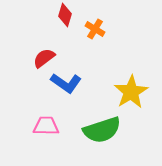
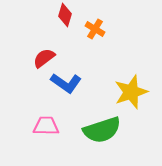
yellow star: rotated 12 degrees clockwise
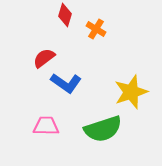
orange cross: moved 1 px right
green semicircle: moved 1 px right, 1 px up
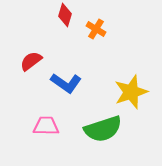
red semicircle: moved 13 px left, 3 px down
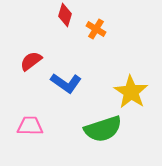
yellow star: rotated 20 degrees counterclockwise
pink trapezoid: moved 16 px left
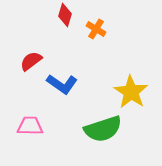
blue L-shape: moved 4 px left, 1 px down
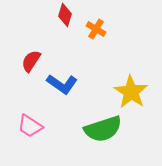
red semicircle: rotated 20 degrees counterclockwise
pink trapezoid: rotated 148 degrees counterclockwise
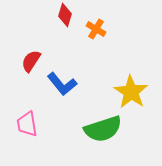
blue L-shape: rotated 16 degrees clockwise
pink trapezoid: moved 3 px left, 2 px up; rotated 48 degrees clockwise
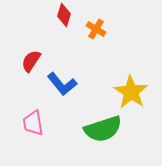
red diamond: moved 1 px left
pink trapezoid: moved 6 px right, 1 px up
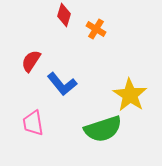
yellow star: moved 1 px left, 3 px down
